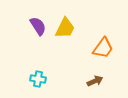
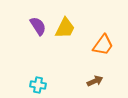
orange trapezoid: moved 3 px up
cyan cross: moved 6 px down
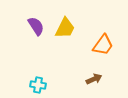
purple semicircle: moved 2 px left
brown arrow: moved 1 px left, 2 px up
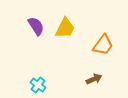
cyan cross: rotated 28 degrees clockwise
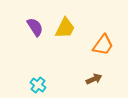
purple semicircle: moved 1 px left, 1 px down
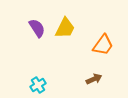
purple semicircle: moved 2 px right, 1 px down
cyan cross: rotated 21 degrees clockwise
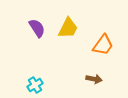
yellow trapezoid: moved 3 px right
brown arrow: rotated 35 degrees clockwise
cyan cross: moved 3 px left
